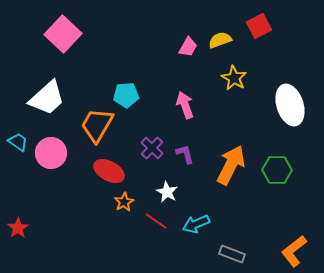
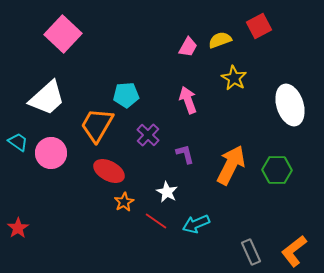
pink arrow: moved 3 px right, 5 px up
purple cross: moved 4 px left, 13 px up
gray rectangle: moved 19 px right, 2 px up; rotated 45 degrees clockwise
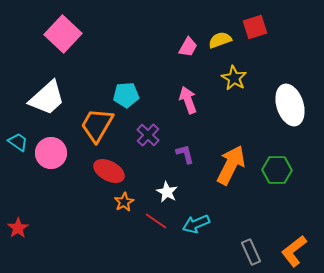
red square: moved 4 px left, 1 px down; rotated 10 degrees clockwise
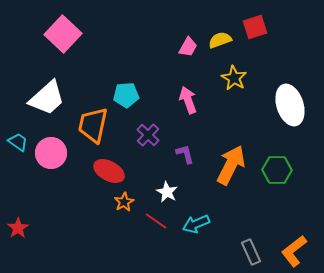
orange trapezoid: moved 4 px left; rotated 18 degrees counterclockwise
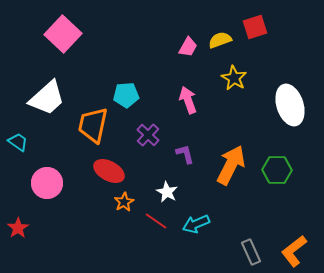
pink circle: moved 4 px left, 30 px down
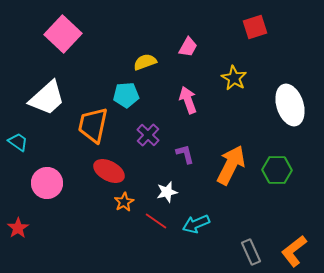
yellow semicircle: moved 75 px left, 22 px down
white star: rotated 30 degrees clockwise
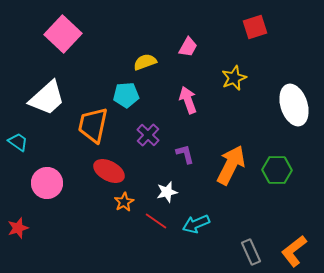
yellow star: rotated 20 degrees clockwise
white ellipse: moved 4 px right
red star: rotated 15 degrees clockwise
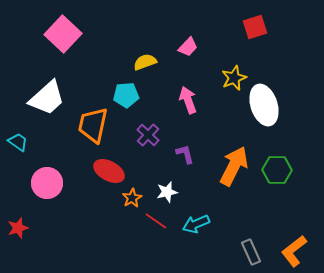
pink trapezoid: rotated 15 degrees clockwise
white ellipse: moved 30 px left
orange arrow: moved 3 px right, 1 px down
orange star: moved 8 px right, 4 px up
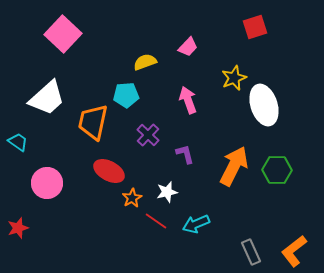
orange trapezoid: moved 3 px up
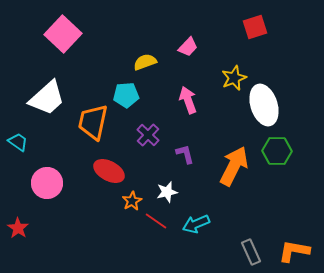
green hexagon: moved 19 px up
orange star: moved 3 px down
red star: rotated 20 degrees counterclockwise
orange L-shape: rotated 48 degrees clockwise
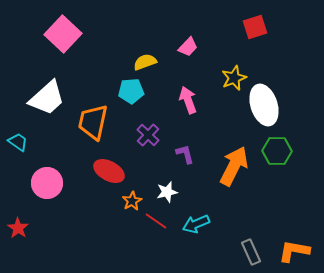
cyan pentagon: moved 5 px right, 4 px up
